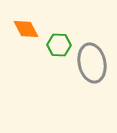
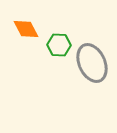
gray ellipse: rotated 12 degrees counterclockwise
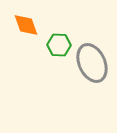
orange diamond: moved 4 px up; rotated 8 degrees clockwise
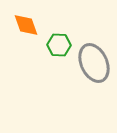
gray ellipse: moved 2 px right
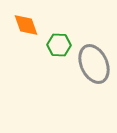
gray ellipse: moved 1 px down
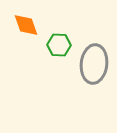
gray ellipse: rotated 30 degrees clockwise
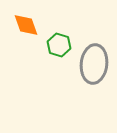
green hexagon: rotated 15 degrees clockwise
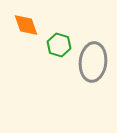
gray ellipse: moved 1 px left, 2 px up
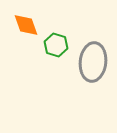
green hexagon: moved 3 px left
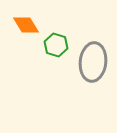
orange diamond: rotated 12 degrees counterclockwise
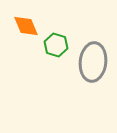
orange diamond: moved 1 px down; rotated 8 degrees clockwise
